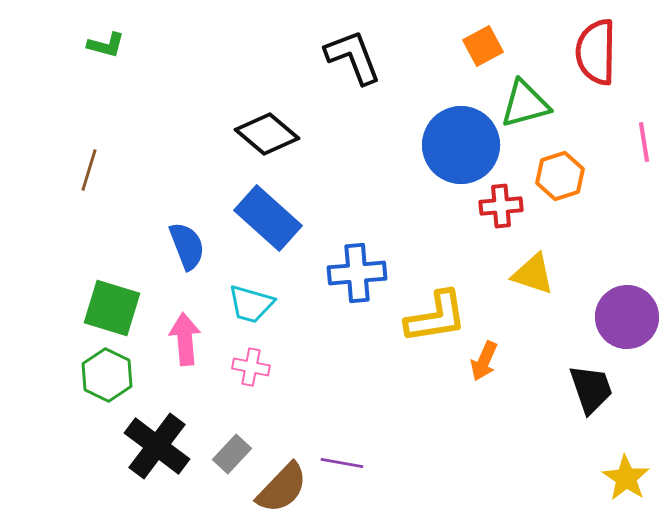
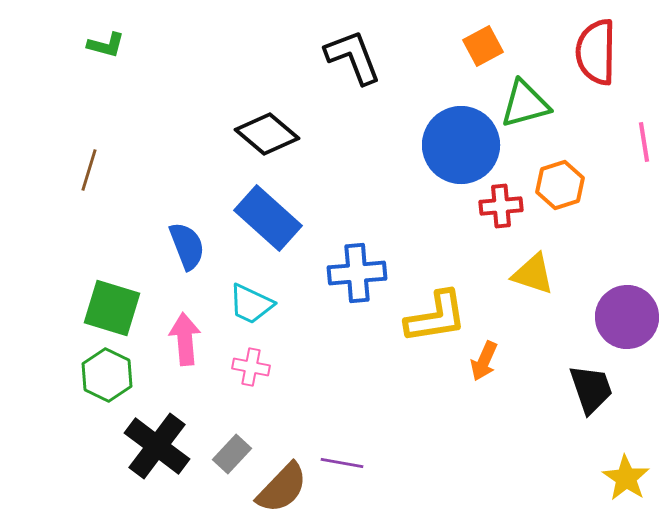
orange hexagon: moved 9 px down
cyan trapezoid: rotated 9 degrees clockwise
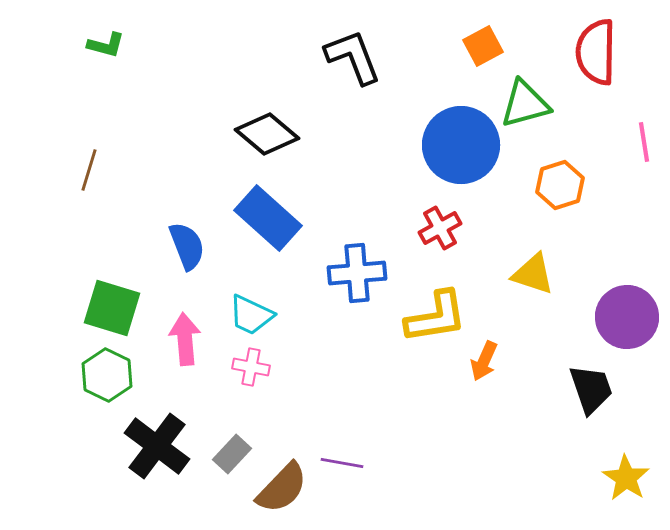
red cross: moved 61 px left, 22 px down; rotated 24 degrees counterclockwise
cyan trapezoid: moved 11 px down
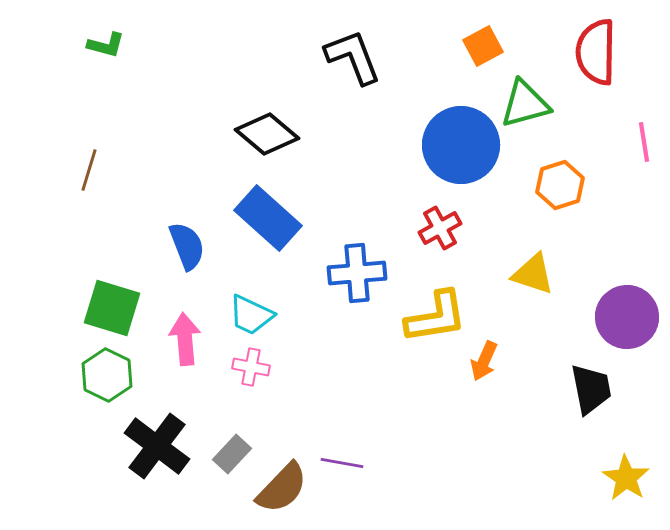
black trapezoid: rotated 8 degrees clockwise
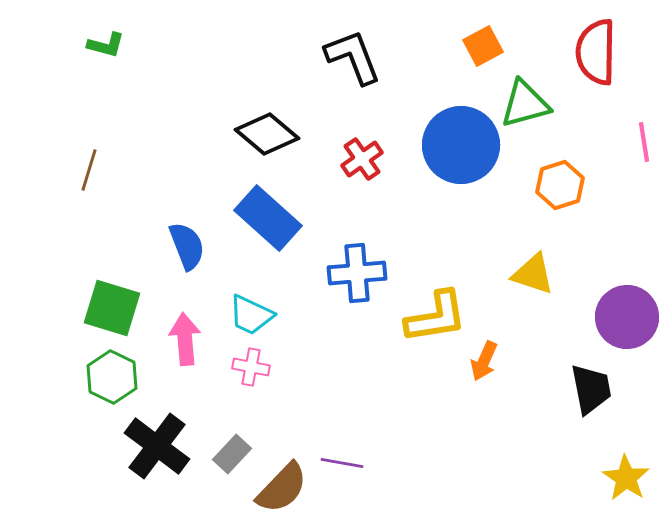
red cross: moved 78 px left, 69 px up; rotated 6 degrees counterclockwise
green hexagon: moved 5 px right, 2 px down
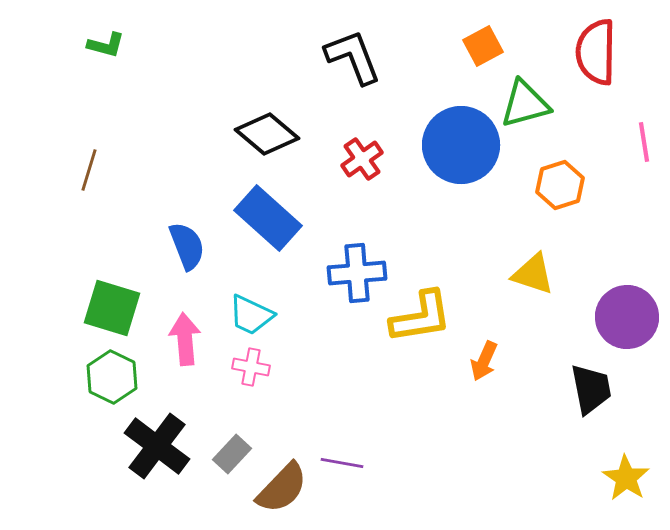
yellow L-shape: moved 15 px left
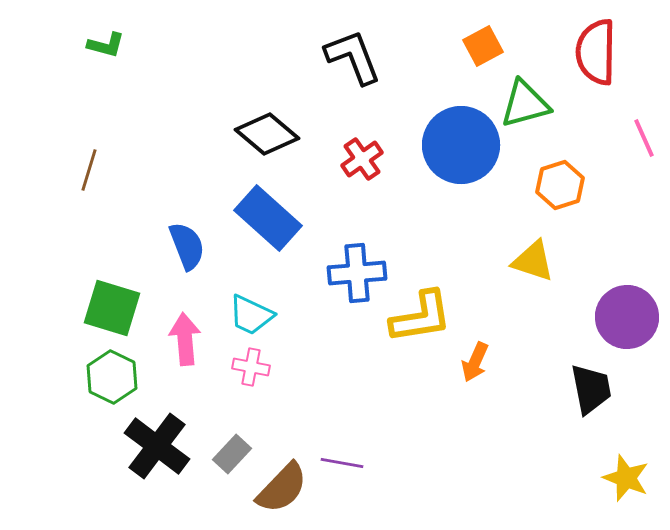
pink line: moved 4 px up; rotated 15 degrees counterclockwise
yellow triangle: moved 13 px up
orange arrow: moved 9 px left, 1 px down
yellow star: rotated 12 degrees counterclockwise
